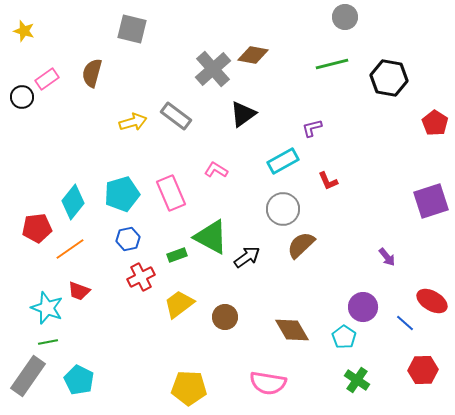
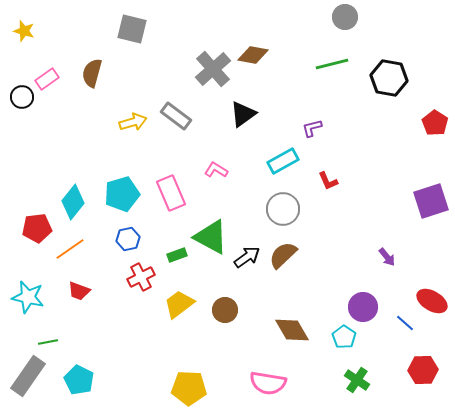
brown semicircle at (301, 245): moved 18 px left, 10 px down
cyan star at (47, 308): moved 19 px left, 11 px up; rotated 8 degrees counterclockwise
brown circle at (225, 317): moved 7 px up
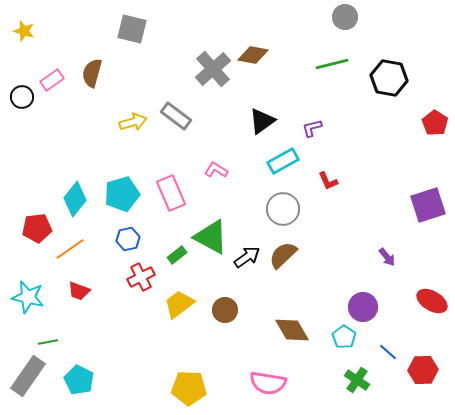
pink rectangle at (47, 79): moved 5 px right, 1 px down
black triangle at (243, 114): moved 19 px right, 7 px down
purple square at (431, 201): moved 3 px left, 4 px down
cyan diamond at (73, 202): moved 2 px right, 3 px up
green rectangle at (177, 255): rotated 18 degrees counterclockwise
blue line at (405, 323): moved 17 px left, 29 px down
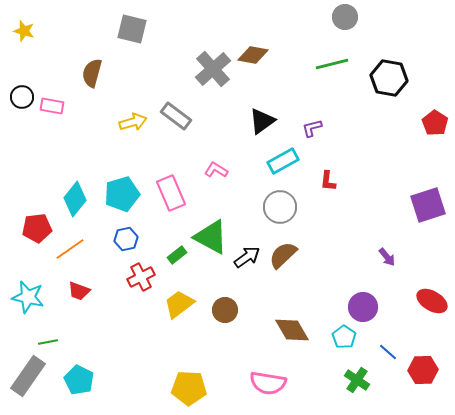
pink rectangle at (52, 80): moved 26 px down; rotated 45 degrees clockwise
red L-shape at (328, 181): rotated 30 degrees clockwise
gray circle at (283, 209): moved 3 px left, 2 px up
blue hexagon at (128, 239): moved 2 px left
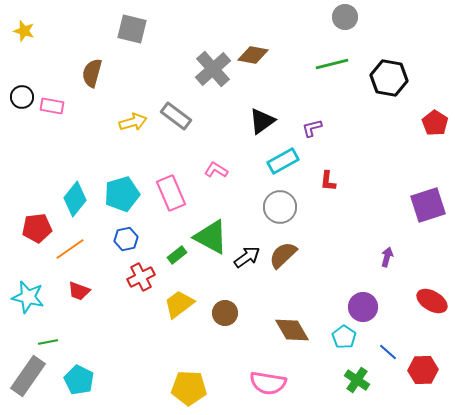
purple arrow at (387, 257): rotated 126 degrees counterclockwise
brown circle at (225, 310): moved 3 px down
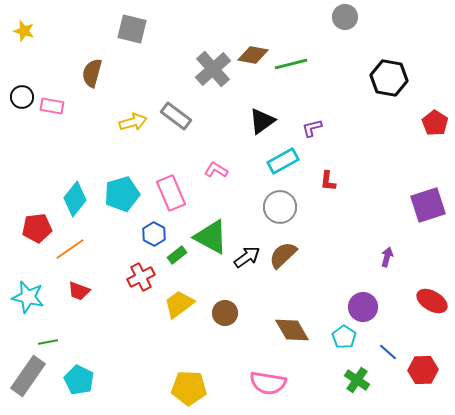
green line at (332, 64): moved 41 px left
blue hexagon at (126, 239): moved 28 px right, 5 px up; rotated 20 degrees counterclockwise
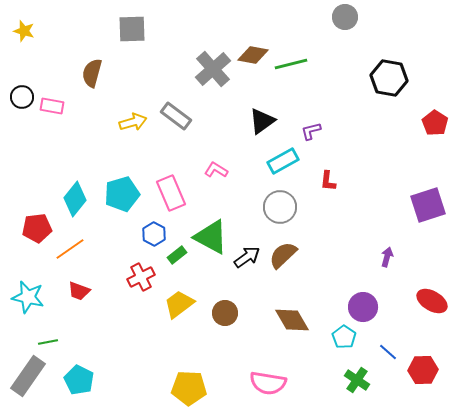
gray square at (132, 29): rotated 16 degrees counterclockwise
purple L-shape at (312, 128): moved 1 px left, 3 px down
brown diamond at (292, 330): moved 10 px up
